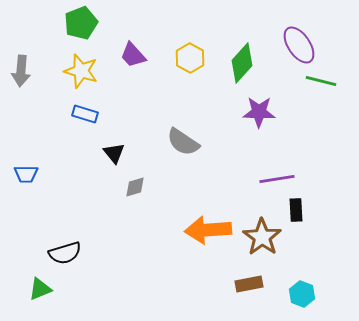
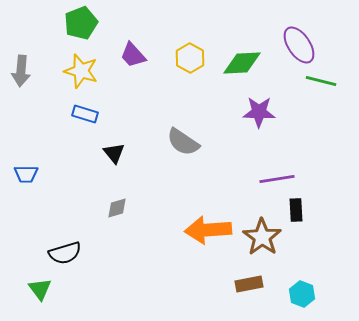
green diamond: rotated 45 degrees clockwise
gray diamond: moved 18 px left, 21 px down
green triangle: rotated 45 degrees counterclockwise
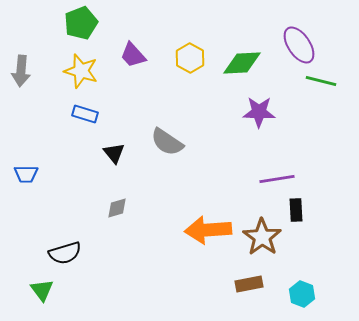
gray semicircle: moved 16 px left
green triangle: moved 2 px right, 1 px down
